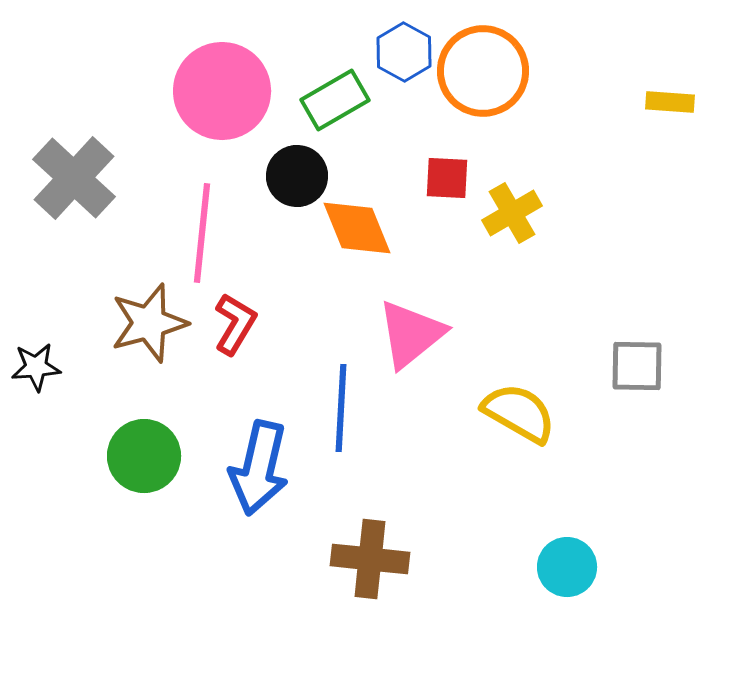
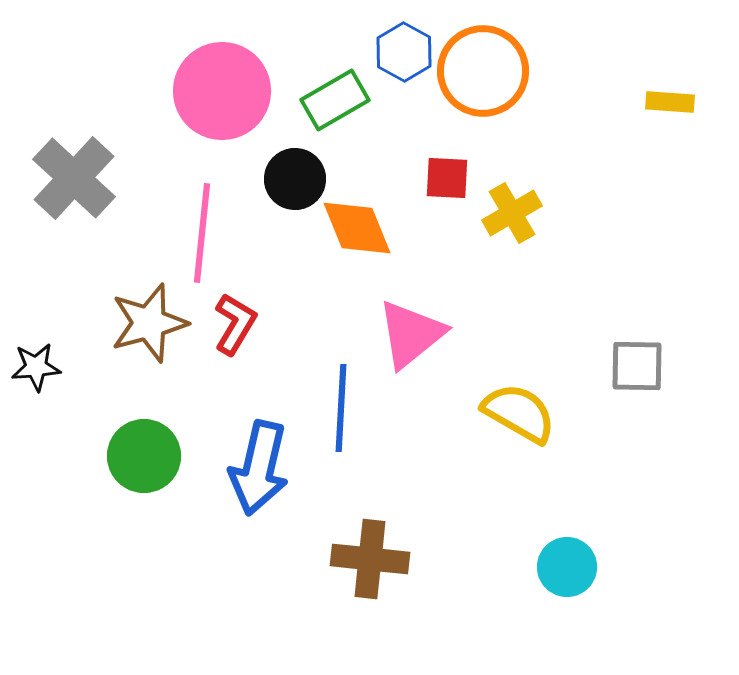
black circle: moved 2 px left, 3 px down
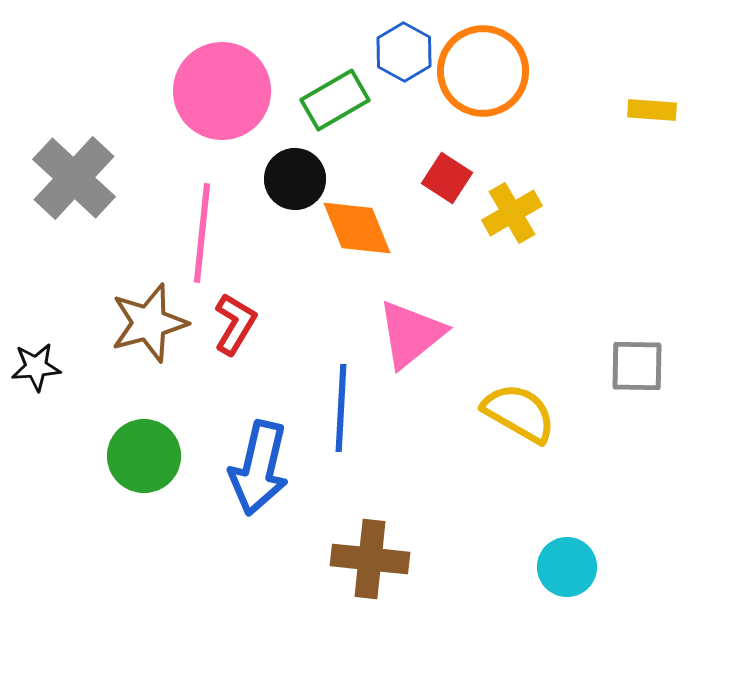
yellow rectangle: moved 18 px left, 8 px down
red square: rotated 30 degrees clockwise
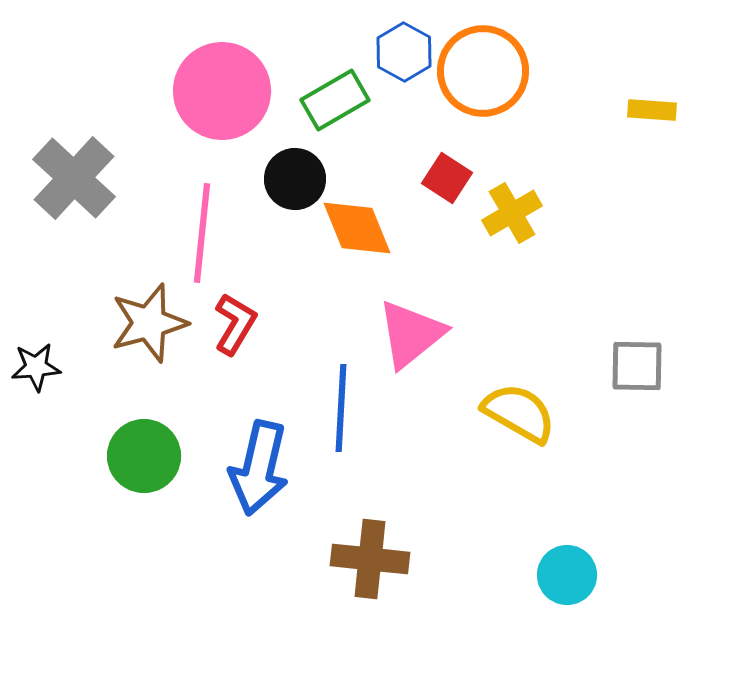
cyan circle: moved 8 px down
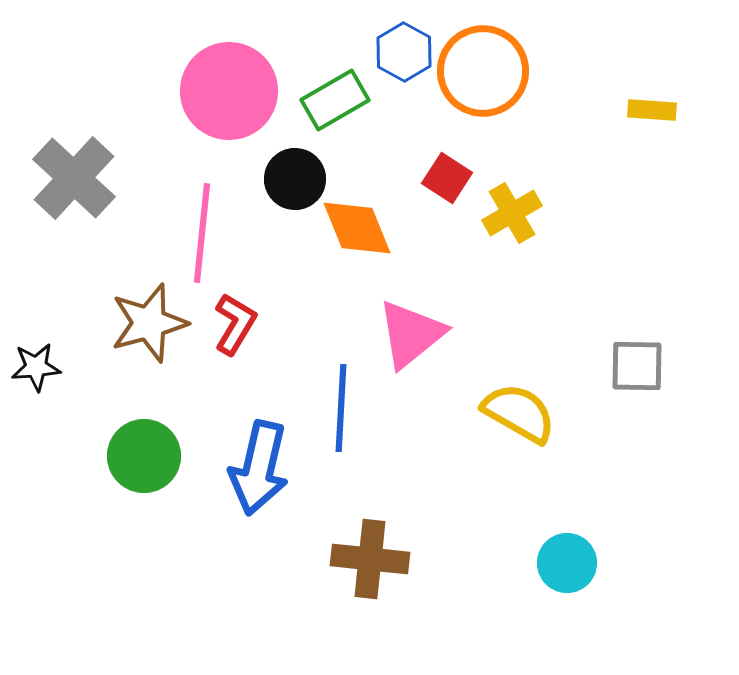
pink circle: moved 7 px right
cyan circle: moved 12 px up
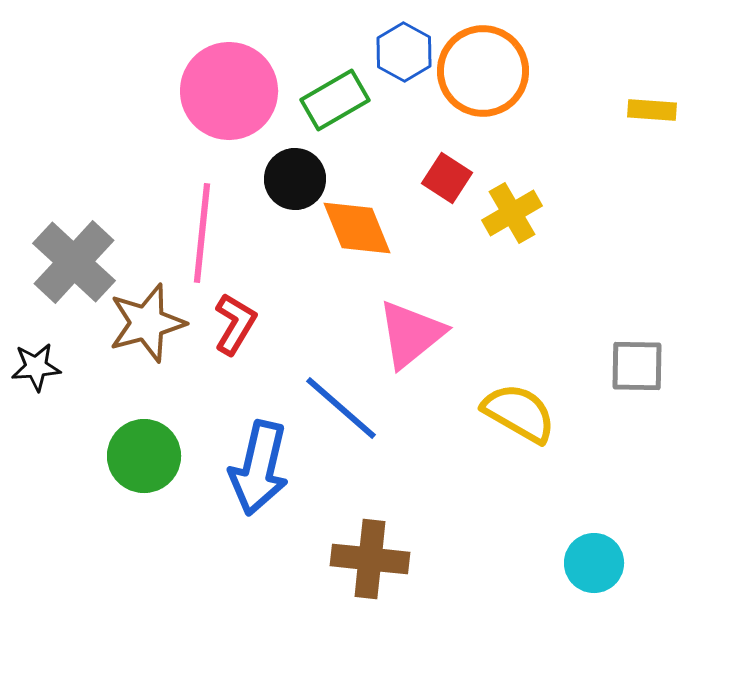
gray cross: moved 84 px down
brown star: moved 2 px left
blue line: rotated 52 degrees counterclockwise
cyan circle: moved 27 px right
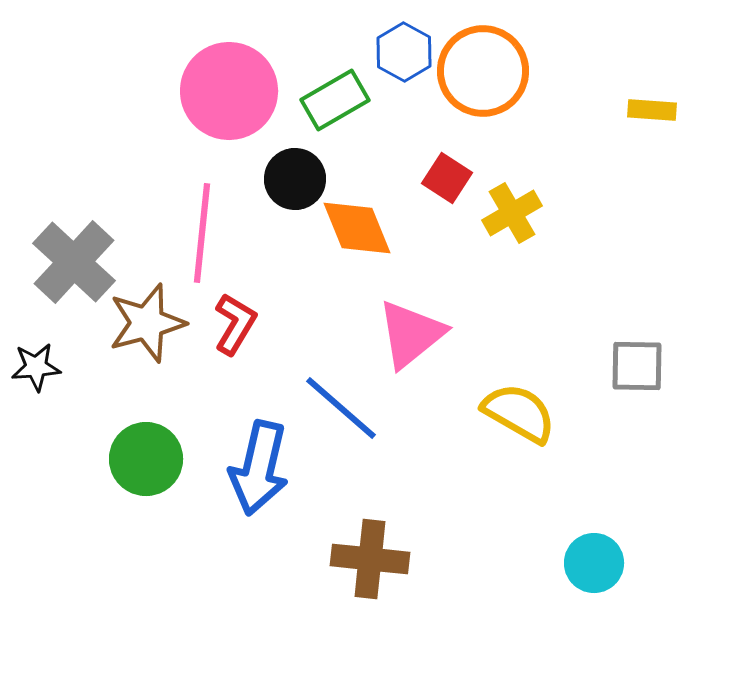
green circle: moved 2 px right, 3 px down
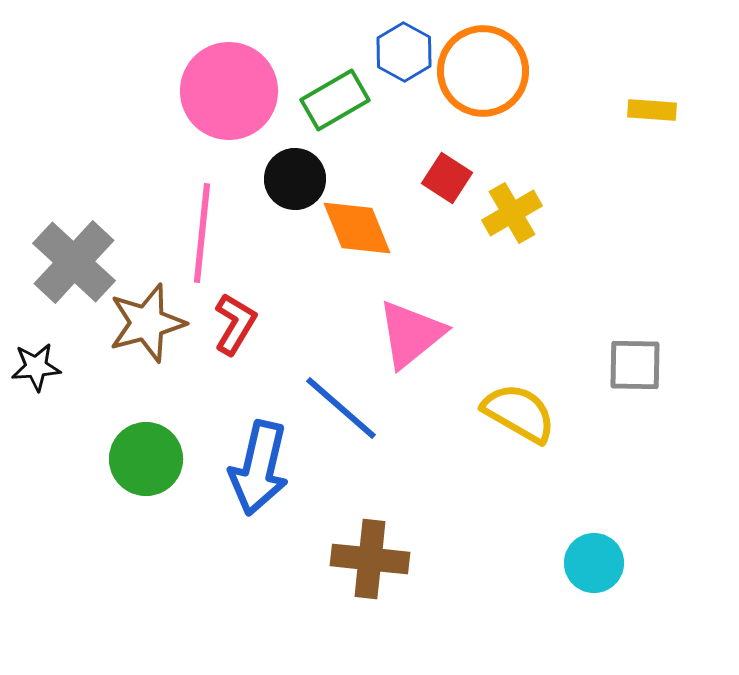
gray square: moved 2 px left, 1 px up
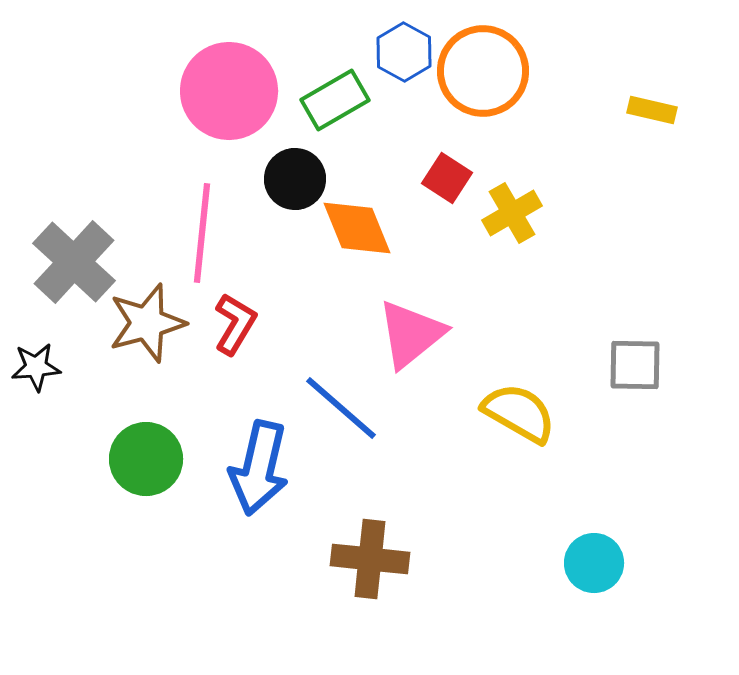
yellow rectangle: rotated 9 degrees clockwise
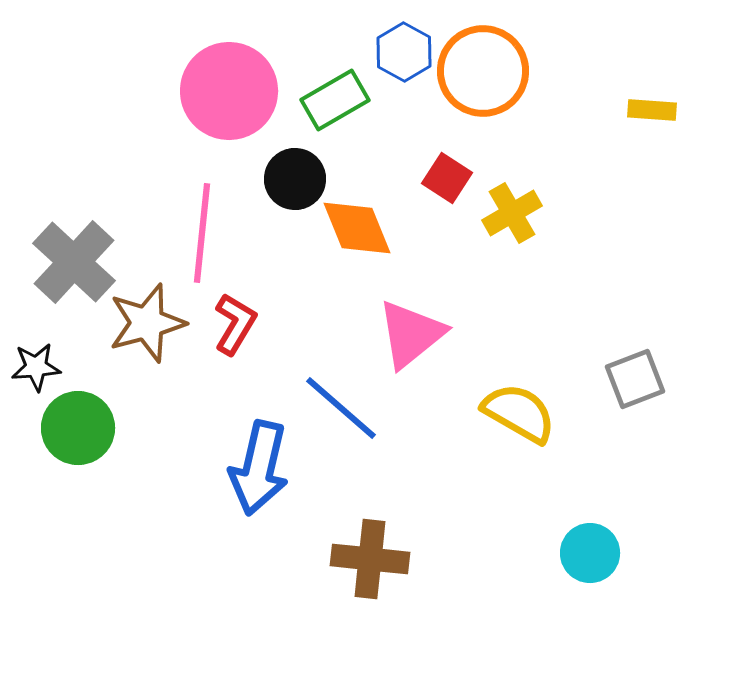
yellow rectangle: rotated 9 degrees counterclockwise
gray square: moved 14 px down; rotated 22 degrees counterclockwise
green circle: moved 68 px left, 31 px up
cyan circle: moved 4 px left, 10 px up
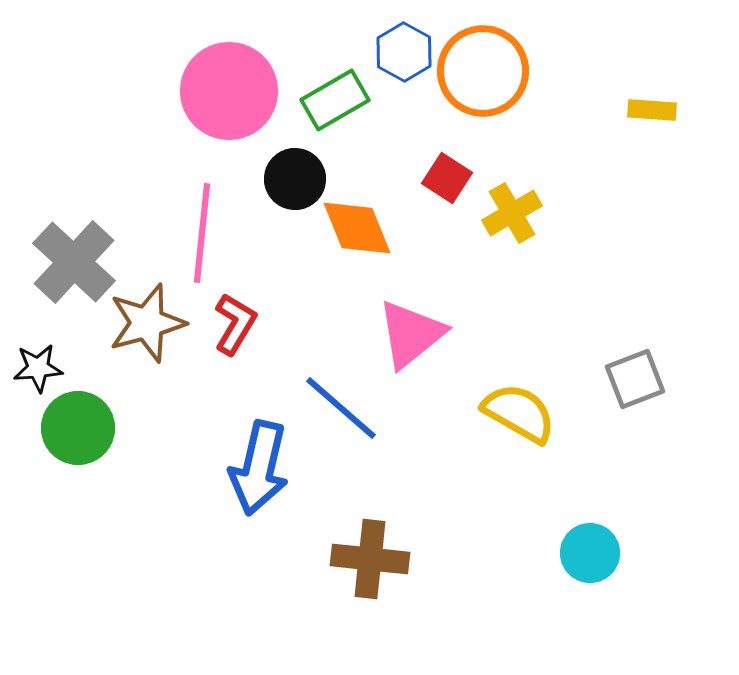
black star: moved 2 px right, 1 px down
